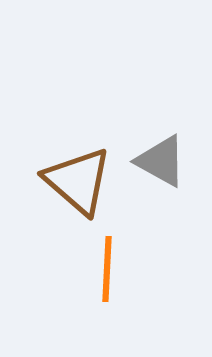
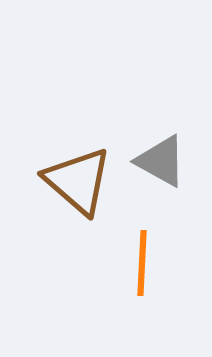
orange line: moved 35 px right, 6 px up
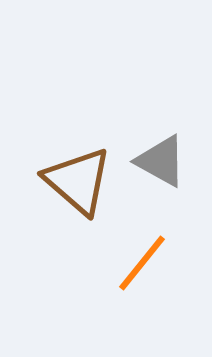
orange line: rotated 36 degrees clockwise
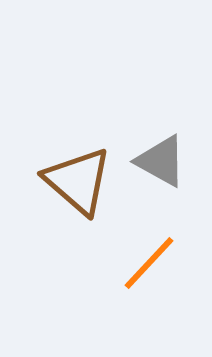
orange line: moved 7 px right; rotated 4 degrees clockwise
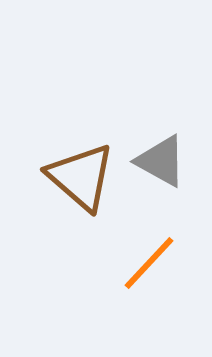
brown triangle: moved 3 px right, 4 px up
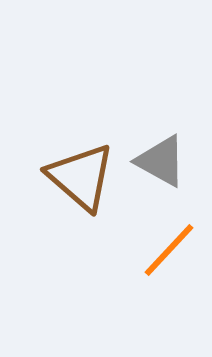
orange line: moved 20 px right, 13 px up
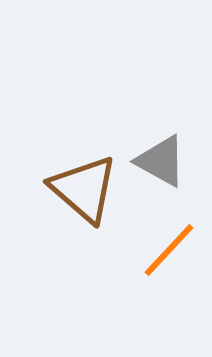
brown triangle: moved 3 px right, 12 px down
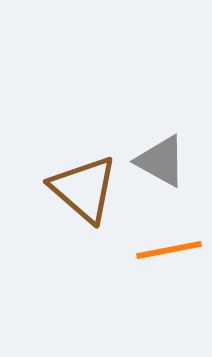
orange line: rotated 36 degrees clockwise
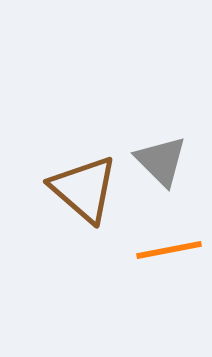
gray triangle: rotated 16 degrees clockwise
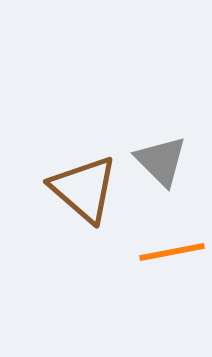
orange line: moved 3 px right, 2 px down
